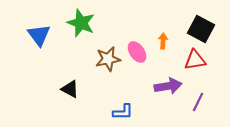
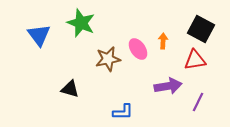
pink ellipse: moved 1 px right, 3 px up
black triangle: rotated 12 degrees counterclockwise
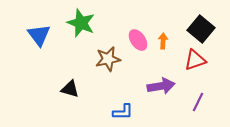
black square: rotated 12 degrees clockwise
pink ellipse: moved 9 px up
red triangle: rotated 10 degrees counterclockwise
purple arrow: moved 7 px left
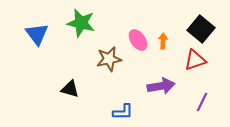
green star: rotated 8 degrees counterclockwise
blue triangle: moved 2 px left, 1 px up
brown star: moved 1 px right
purple line: moved 4 px right
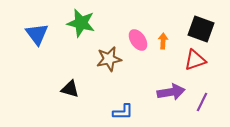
black square: rotated 20 degrees counterclockwise
purple arrow: moved 10 px right, 6 px down
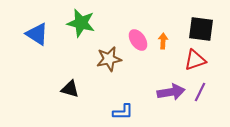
black square: rotated 12 degrees counterclockwise
blue triangle: rotated 20 degrees counterclockwise
purple line: moved 2 px left, 10 px up
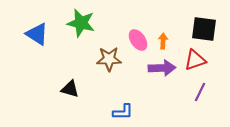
black square: moved 3 px right
brown star: rotated 10 degrees clockwise
purple arrow: moved 9 px left, 24 px up; rotated 8 degrees clockwise
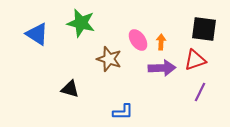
orange arrow: moved 2 px left, 1 px down
brown star: rotated 20 degrees clockwise
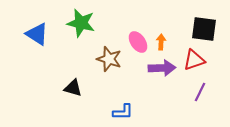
pink ellipse: moved 2 px down
red triangle: moved 1 px left
black triangle: moved 3 px right, 1 px up
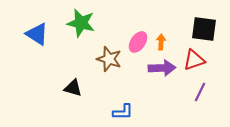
pink ellipse: rotated 70 degrees clockwise
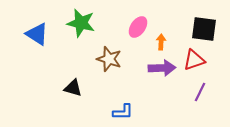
pink ellipse: moved 15 px up
